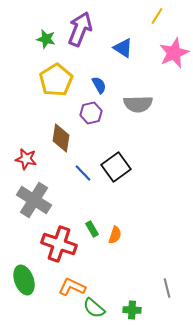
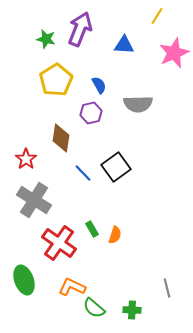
blue triangle: moved 1 px right, 3 px up; rotated 30 degrees counterclockwise
red star: rotated 25 degrees clockwise
red cross: moved 1 px up; rotated 16 degrees clockwise
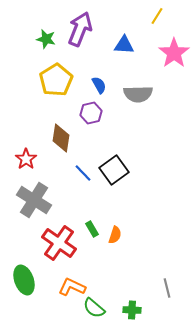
pink star: rotated 12 degrees counterclockwise
gray semicircle: moved 10 px up
black square: moved 2 px left, 3 px down
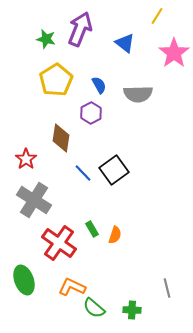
blue triangle: moved 1 px right, 2 px up; rotated 35 degrees clockwise
purple hexagon: rotated 15 degrees counterclockwise
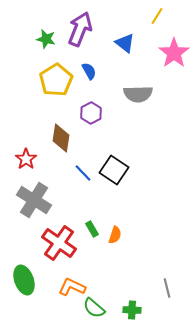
blue semicircle: moved 10 px left, 14 px up
black square: rotated 20 degrees counterclockwise
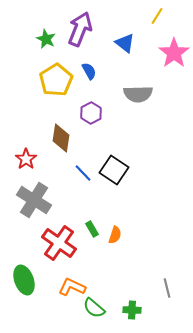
green star: rotated 12 degrees clockwise
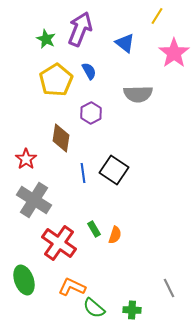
blue line: rotated 36 degrees clockwise
green rectangle: moved 2 px right
gray line: moved 2 px right; rotated 12 degrees counterclockwise
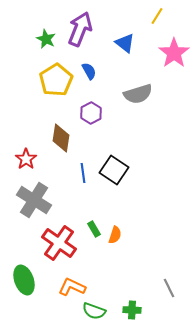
gray semicircle: rotated 16 degrees counterclockwise
green semicircle: moved 3 px down; rotated 20 degrees counterclockwise
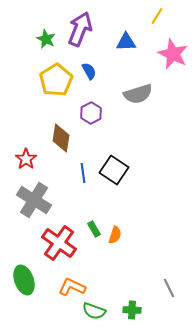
blue triangle: moved 1 px right, 1 px up; rotated 40 degrees counterclockwise
pink star: moved 1 px left, 1 px down; rotated 12 degrees counterclockwise
